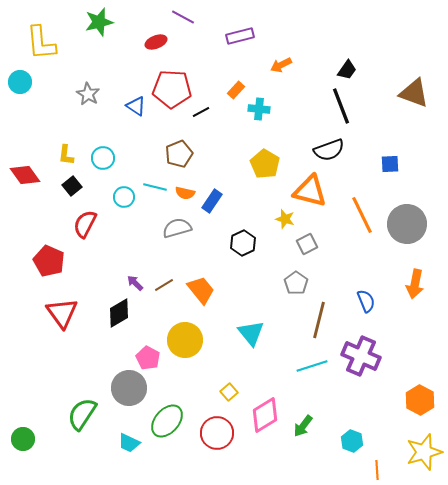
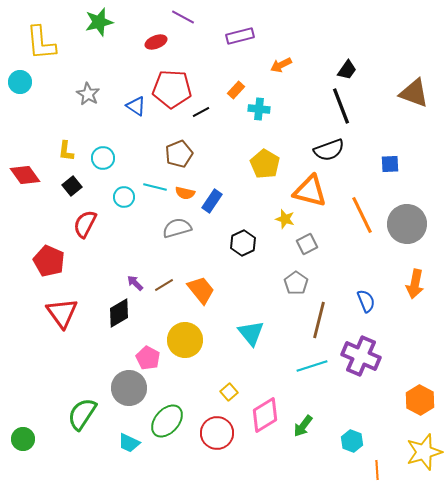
yellow L-shape at (66, 155): moved 4 px up
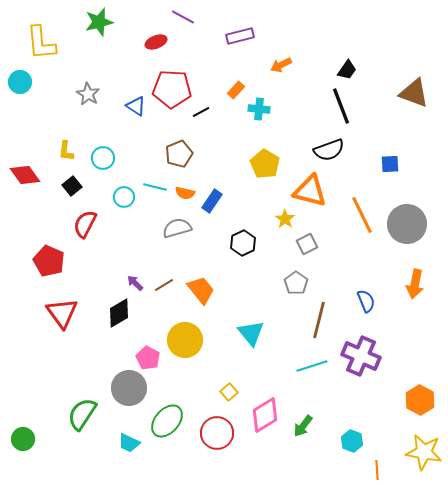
yellow star at (285, 219): rotated 18 degrees clockwise
yellow star at (424, 452): rotated 27 degrees clockwise
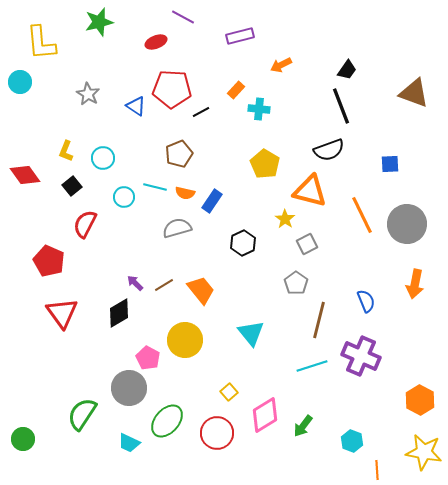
yellow L-shape at (66, 151): rotated 15 degrees clockwise
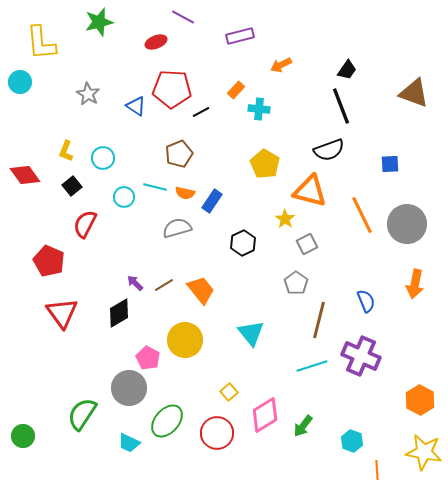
green circle at (23, 439): moved 3 px up
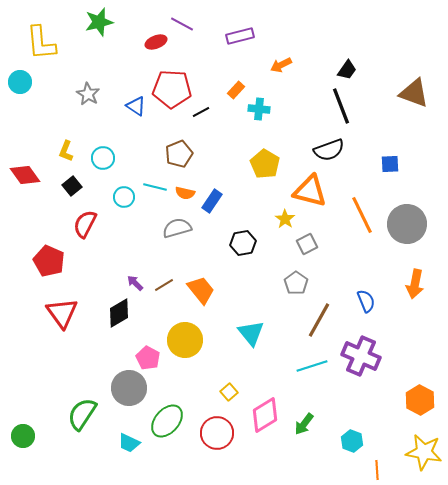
purple line at (183, 17): moved 1 px left, 7 px down
black hexagon at (243, 243): rotated 15 degrees clockwise
brown line at (319, 320): rotated 15 degrees clockwise
green arrow at (303, 426): moved 1 px right, 2 px up
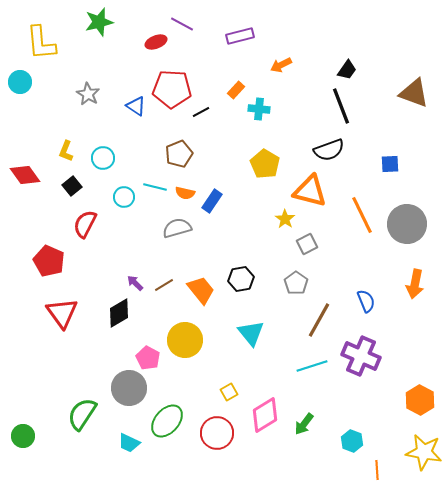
black hexagon at (243, 243): moved 2 px left, 36 px down
yellow square at (229, 392): rotated 12 degrees clockwise
